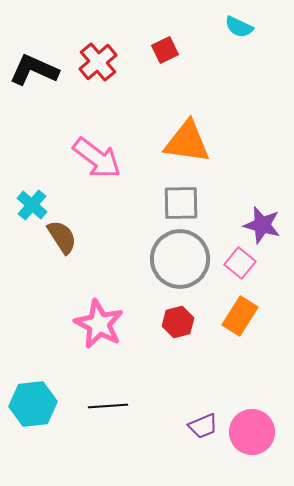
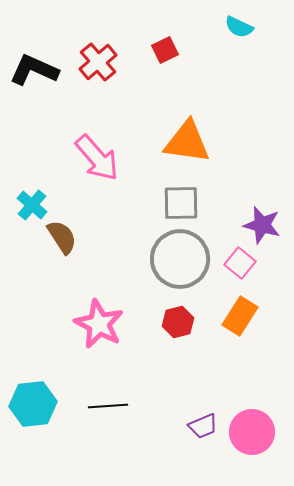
pink arrow: rotated 12 degrees clockwise
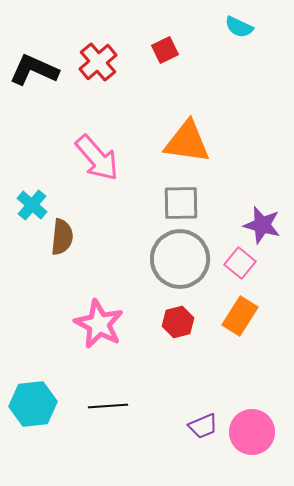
brown semicircle: rotated 39 degrees clockwise
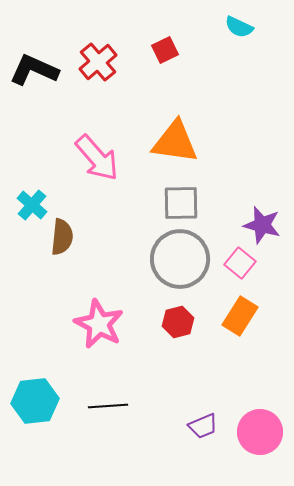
orange triangle: moved 12 px left
cyan hexagon: moved 2 px right, 3 px up
pink circle: moved 8 px right
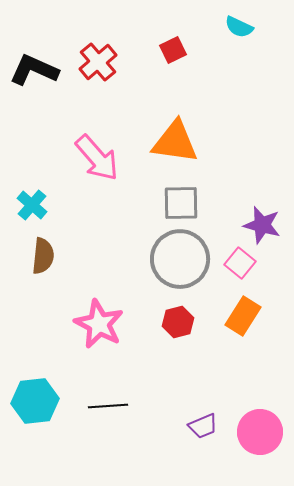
red square: moved 8 px right
brown semicircle: moved 19 px left, 19 px down
orange rectangle: moved 3 px right
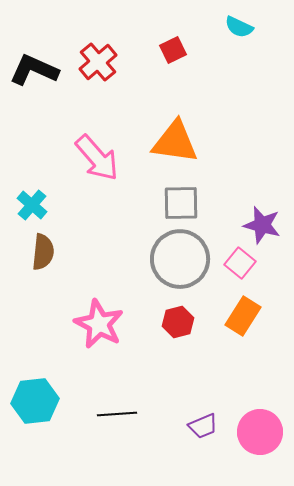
brown semicircle: moved 4 px up
black line: moved 9 px right, 8 px down
